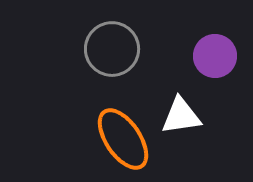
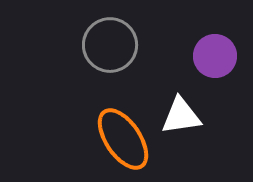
gray circle: moved 2 px left, 4 px up
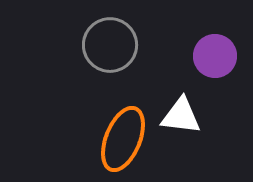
white triangle: rotated 15 degrees clockwise
orange ellipse: rotated 56 degrees clockwise
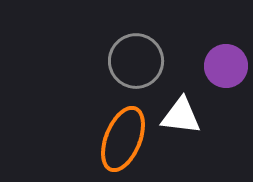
gray circle: moved 26 px right, 16 px down
purple circle: moved 11 px right, 10 px down
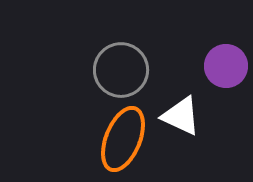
gray circle: moved 15 px left, 9 px down
white triangle: rotated 18 degrees clockwise
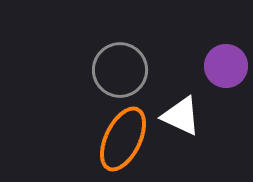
gray circle: moved 1 px left
orange ellipse: rotated 4 degrees clockwise
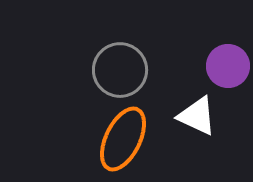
purple circle: moved 2 px right
white triangle: moved 16 px right
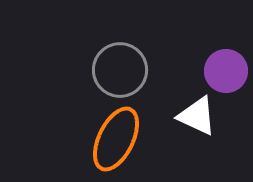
purple circle: moved 2 px left, 5 px down
orange ellipse: moved 7 px left
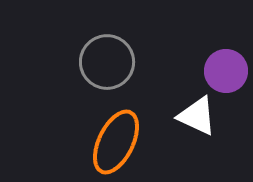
gray circle: moved 13 px left, 8 px up
orange ellipse: moved 3 px down
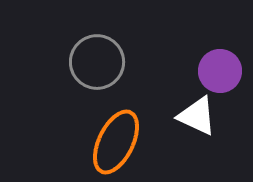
gray circle: moved 10 px left
purple circle: moved 6 px left
